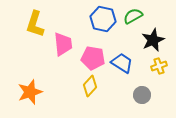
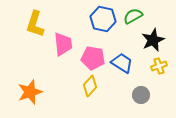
gray circle: moved 1 px left
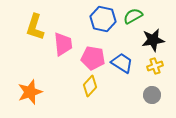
yellow L-shape: moved 3 px down
black star: rotated 15 degrees clockwise
yellow cross: moved 4 px left
gray circle: moved 11 px right
